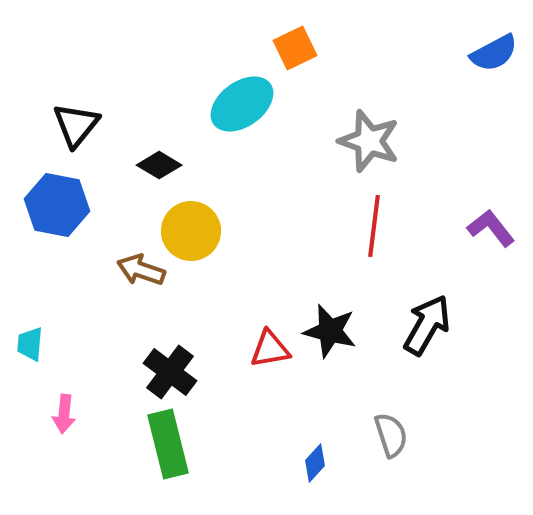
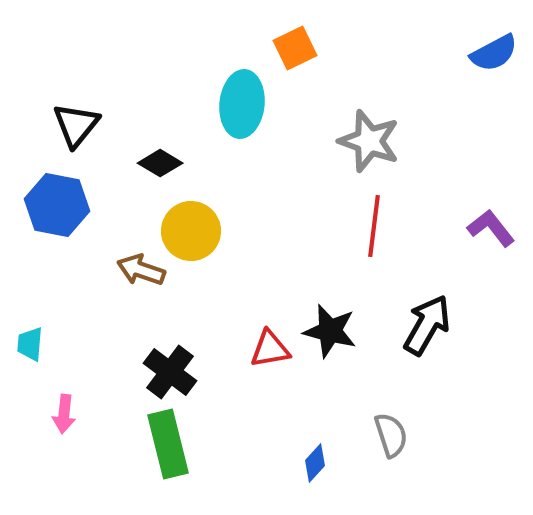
cyan ellipse: rotated 48 degrees counterclockwise
black diamond: moved 1 px right, 2 px up
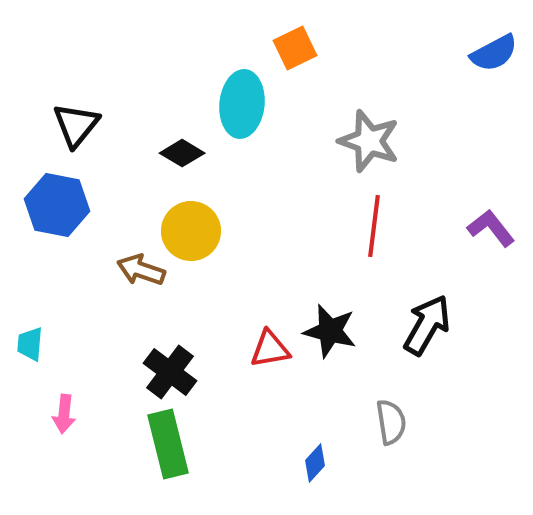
black diamond: moved 22 px right, 10 px up
gray semicircle: moved 13 px up; rotated 9 degrees clockwise
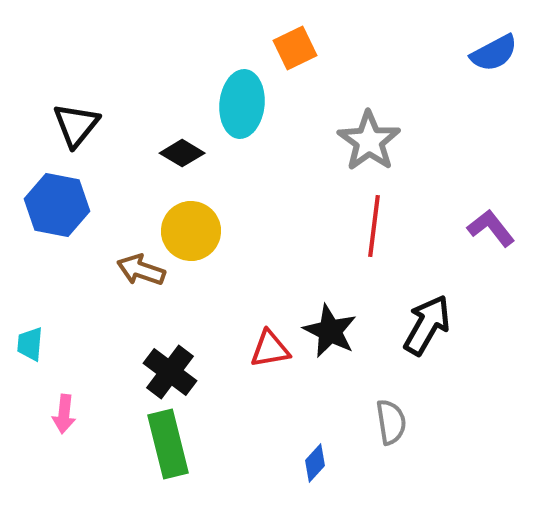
gray star: rotated 16 degrees clockwise
black star: rotated 12 degrees clockwise
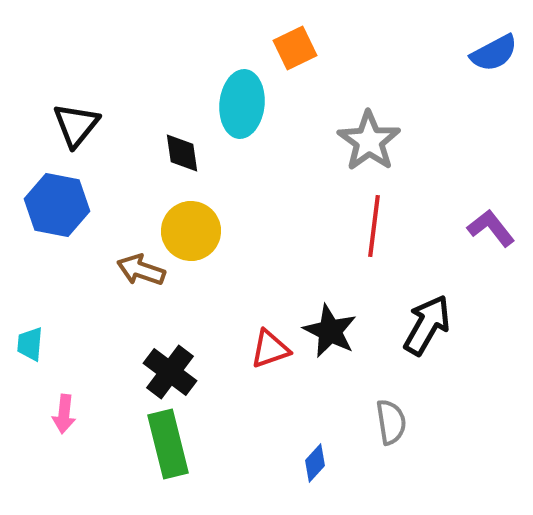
black diamond: rotated 51 degrees clockwise
red triangle: rotated 9 degrees counterclockwise
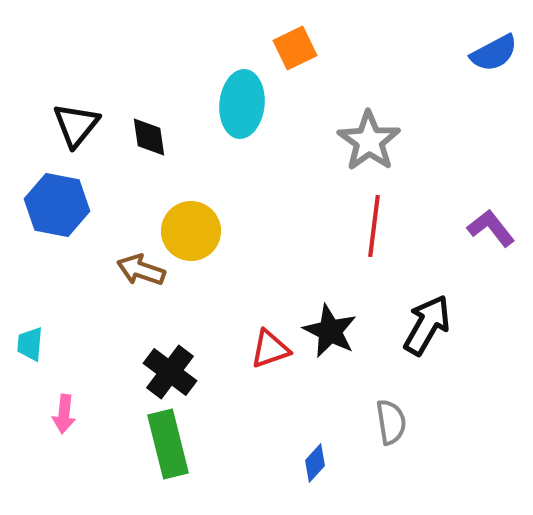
black diamond: moved 33 px left, 16 px up
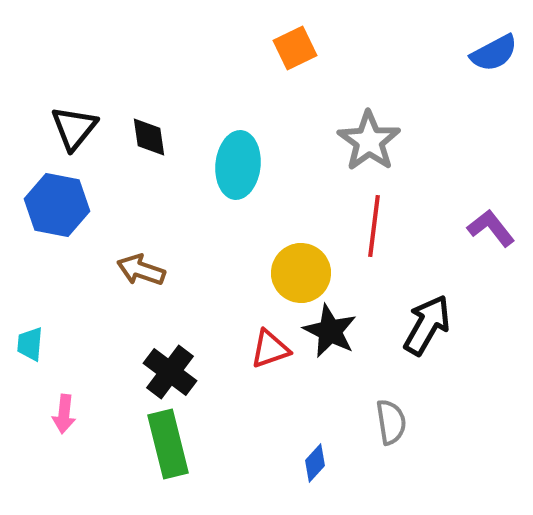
cyan ellipse: moved 4 px left, 61 px down
black triangle: moved 2 px left, 3 px down
yellow circle: moved 110 px right, 42 px down
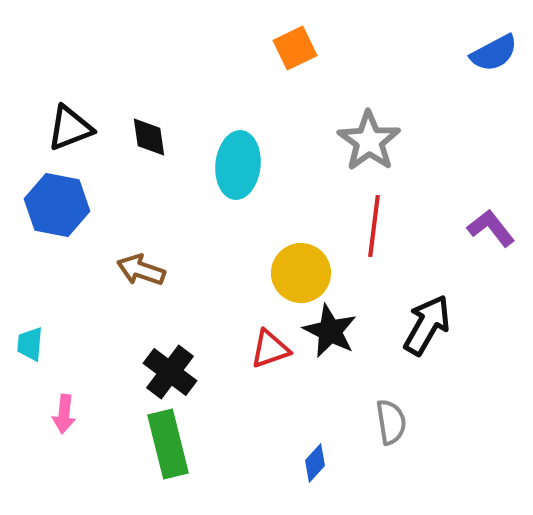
black triangle: moved 4 px left; rotated 30 degrees clockwise
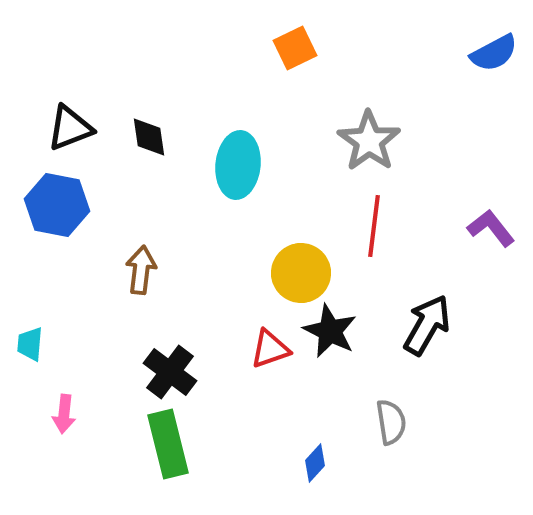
brown arrow: rotated 78 degrees clockwise
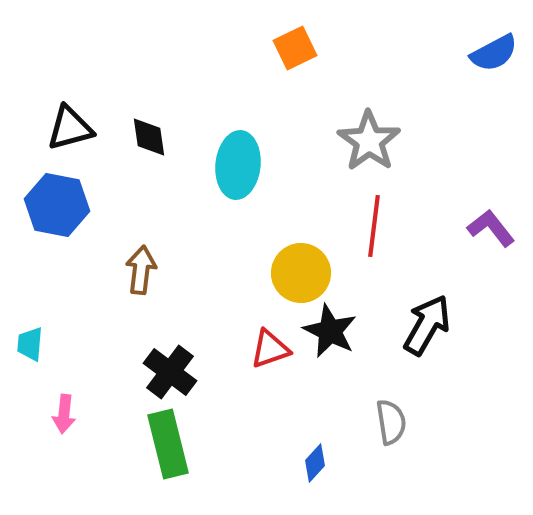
black triangle: rotated 6 degrees clockwise
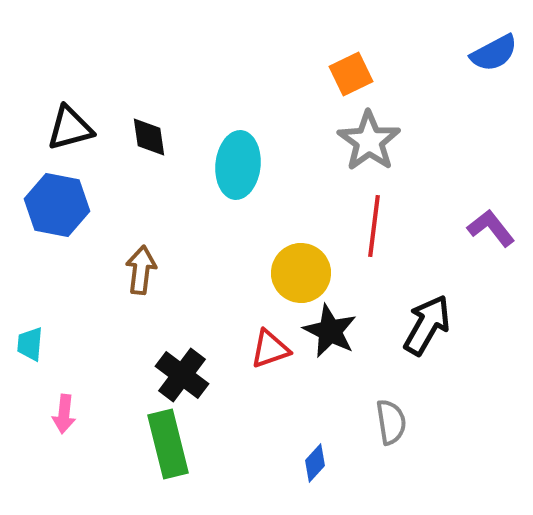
orange square: moved 56 px right, 26 px down
black cross: moved 12 px right, 3 px down
